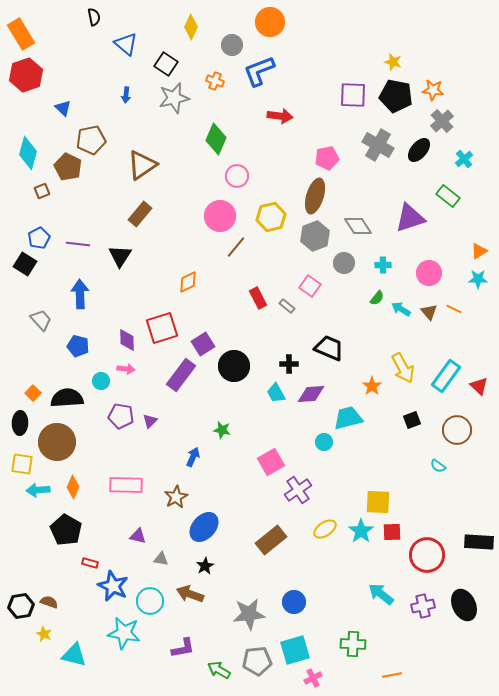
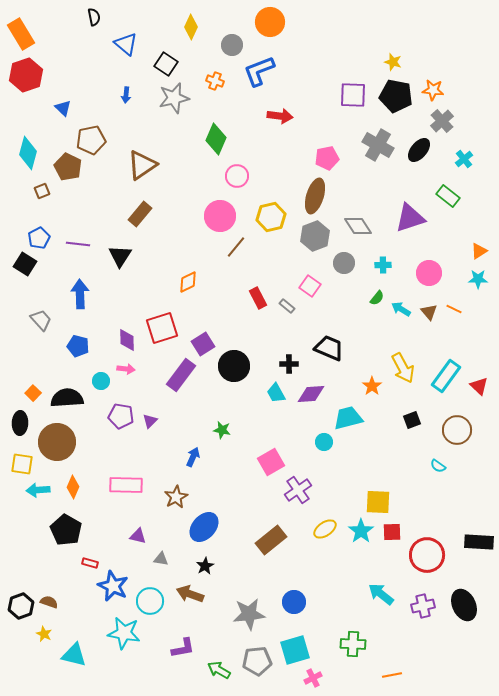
black hexagon at (21, 606): rotated 10 degrees counterclockwise
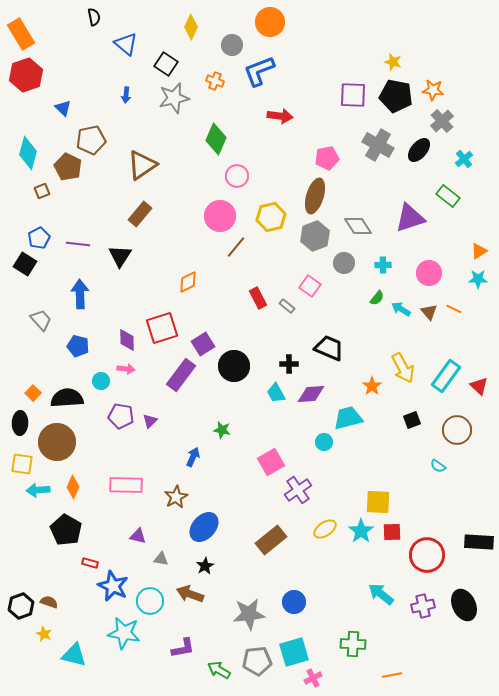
cyan square at (295, 650): moved 1 px left, 2 px down
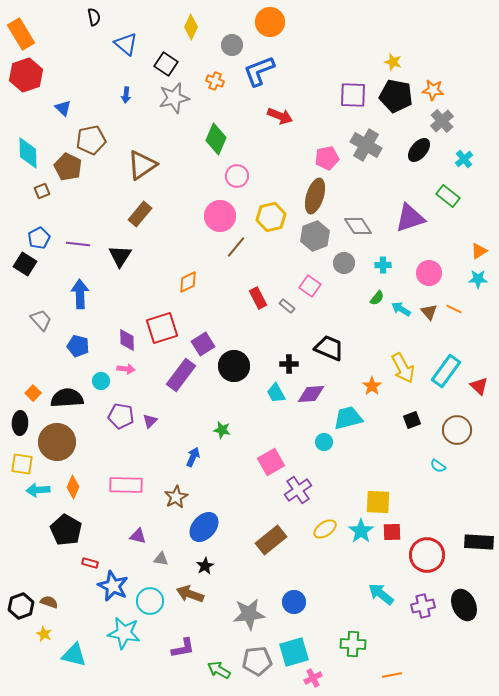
red arrow at (280, 116): rotated 15 degrees clockwise
gray cross at (378, 145): moved 12 px left
cyan diamond at (28, 153): rotated 16 degrees counterclockwise
cyan rectangle at (446, 376): moved 5 px up
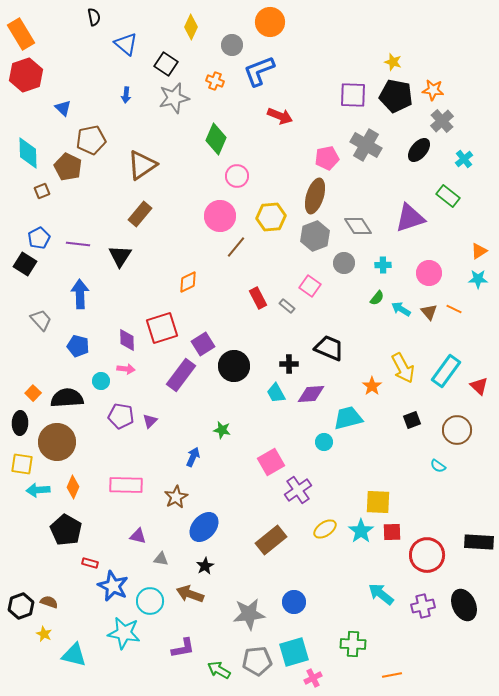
yellow hexagon at (271, 217): rotated 8 degrees clockwise
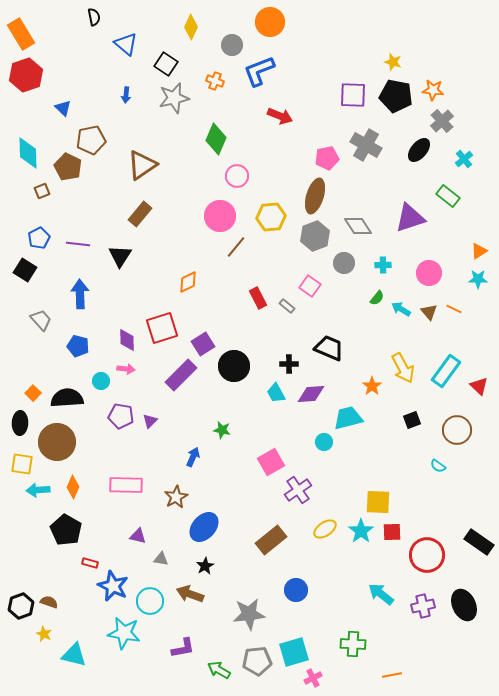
black square at (25, 264): moved 6 px down
purple rectangle at (181, 375): rotated 8 degrees clockwise
black rectangle at (479, 542): rotated 32 degrees clockwise
blue circle at (294, 602): moved 2 px right, 12 px up
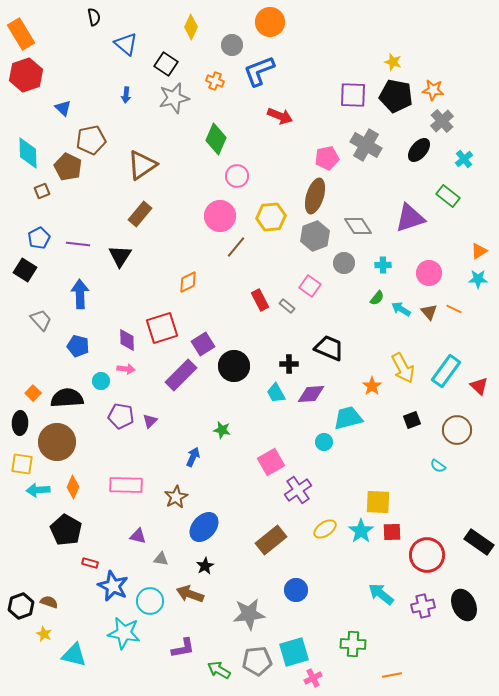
red rectangle at (258, 298): moved 2 px right, 2 px down
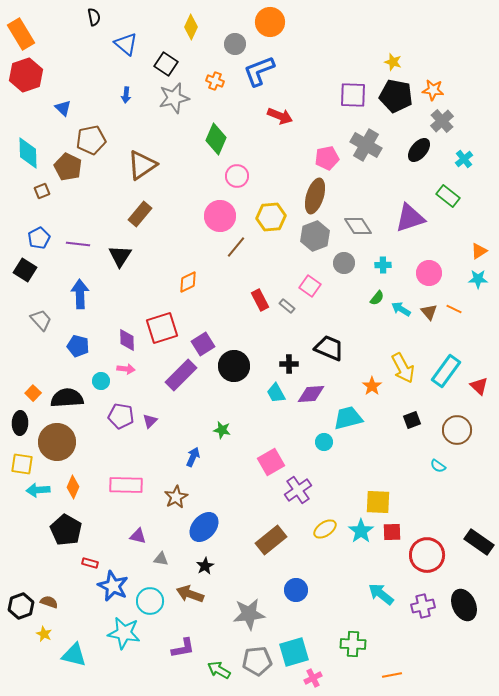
gray circle at (232, 45): moved 3 px right, 1 px up
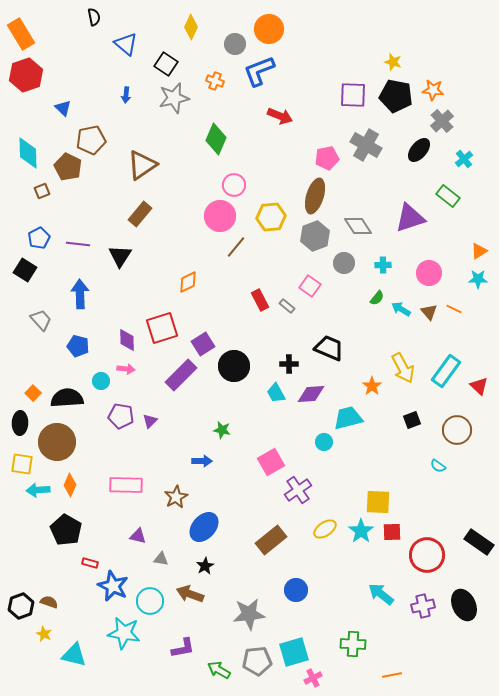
orange circle at (270, 22): moved 1 px left, 7 px down
pink circle at (237, 176): moved 3 px left, 9 px down
blue arrow at (193, 457): moved 9 px right, 4 px down; rotated 66 degrees clockwise
orange diamond at (73, 487): moved 3 px left, 2 px up
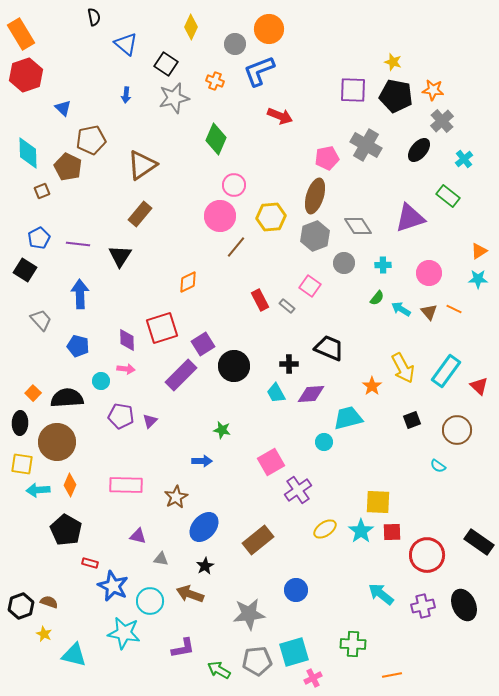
purple square at (353, 95): moved 5 px up
brown rectangle at (271, 540): moved 13 px left
